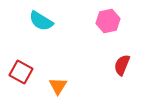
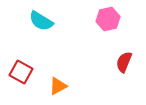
pink hexagon: moved 2 px up
red semicircle: moved 2 px right, 3 px up
orange triangle: rotated 30 degrees clockwise
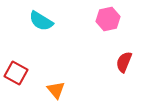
red square: moved 5 px left, 1 px down
orange triangle: moved 2 px left, 4 px down; rotated 42 degrees counterclockwise
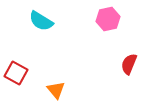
red semicircle: moved 5 px right, 2 px down
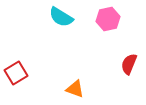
cyan semicircle: moved 20 px right, 4 px up
red square: rotated 30 degrees clockwise
orange triangle: moved 19 px right, 1 px up; rotated 30 degrees counterclockwise
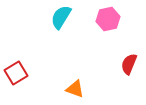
cyan semicircle: rotated 90 degrees clockwise
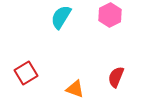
pink hexagon: moved 2 px right, 4 px up; rotated 15 degrees counterclockwise
red semicircle: moved 13 px left, 13 px down
red square: moved 10 px right
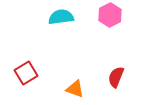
cyan semicircle: rotated 50 degrees clockwise
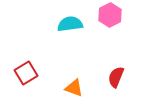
cyan semicircle: moved 9 px right, 7 px down
orange triangle: moved 1 px left, 1 px up
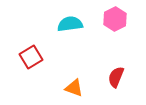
pink hexagon: moved 5 px right, 4 px down
red square: moved 5 px right, 16 px up
